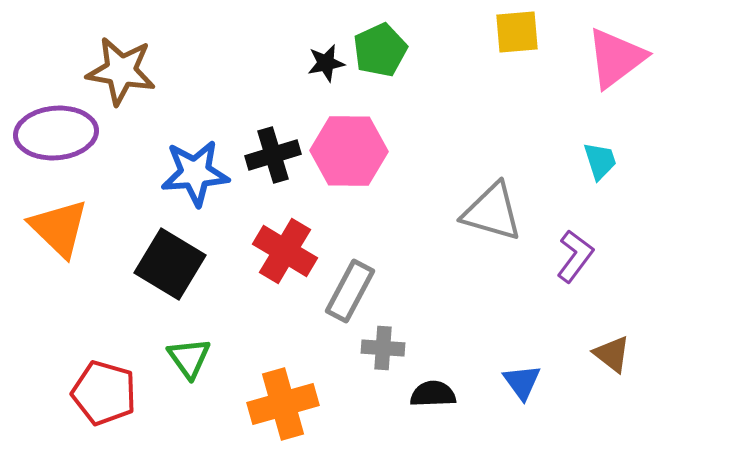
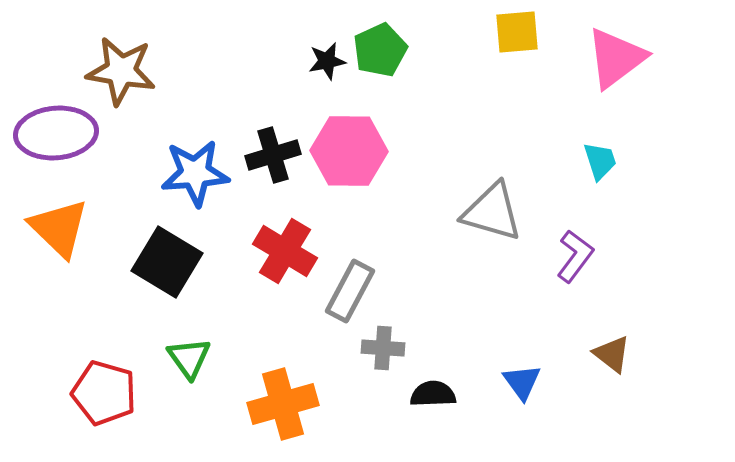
black star: moved 1 px right, 2 px up
black square: moved 3 px left, 2 px up
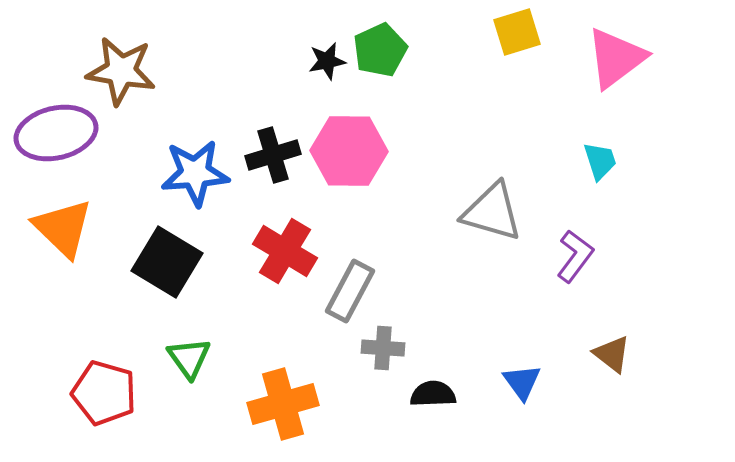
yellow square: rotated 12 degrees counterclockwise
purple ellipse: rotated 8 degrees counterclockwise
orange triangle: moved 4 px right
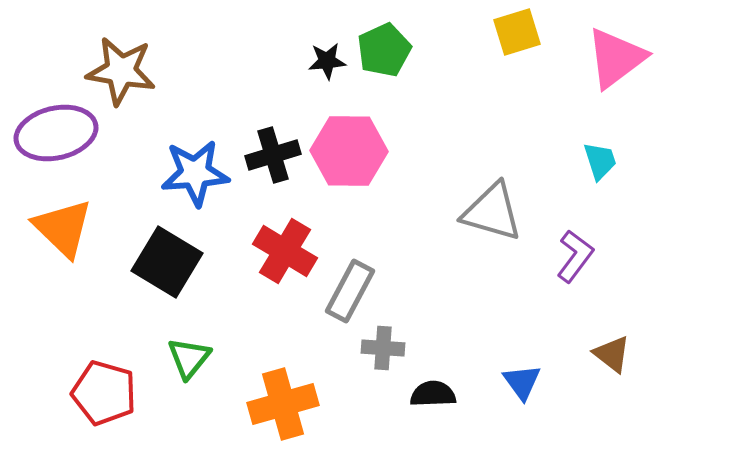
green pentagon: moved 4 px right
black star: rotated 6 degrees clockwise
green triangle: rotated 15 degrees clockwise
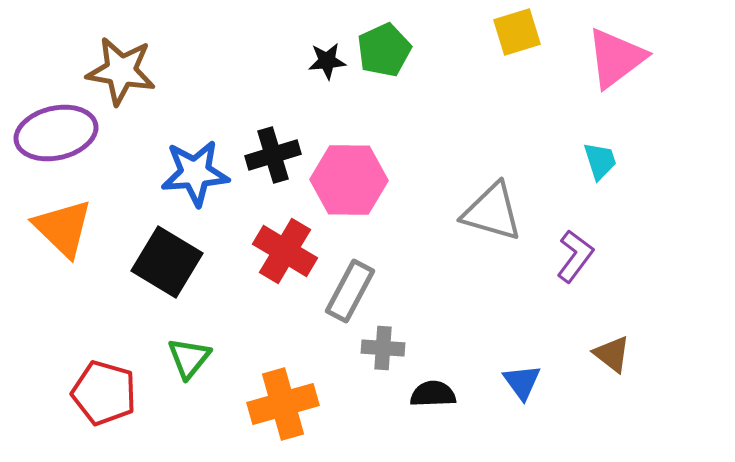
pink hexagon: moved 29 px down
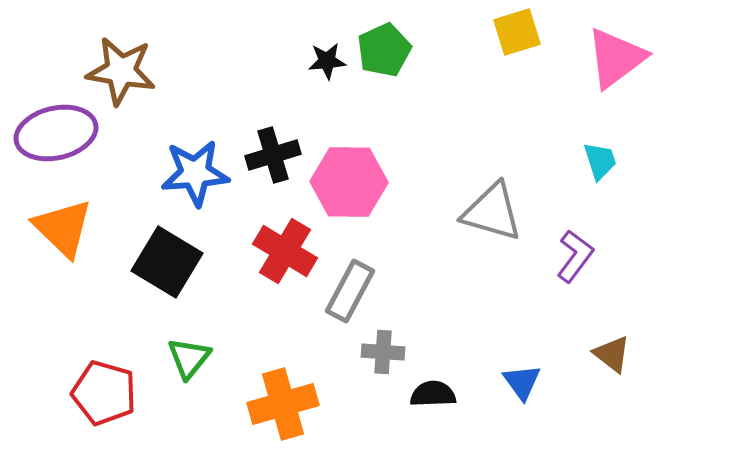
pink hexagon: moved 2 px down
gray cross: moved 4 px down
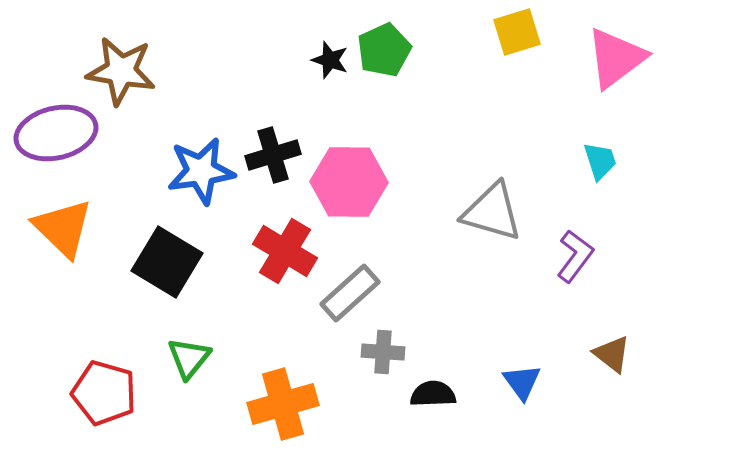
black star: moved 3 px right, 1 px up; rotated 24 degrees clockwise
blue star: moved 6 px right, 2 px up; rotated 4 degrees counterclockwise
gray rectangle: moved 2 px down; rotated 20 degrees clockwise
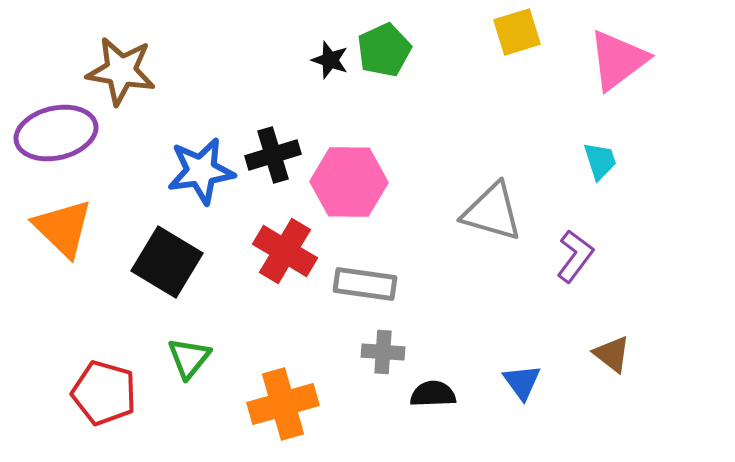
pink triangle: moved 2 px right, 2 px down
gray rectangle: moved 15 px right, 9 px up; rotated 50 degrees clockwise
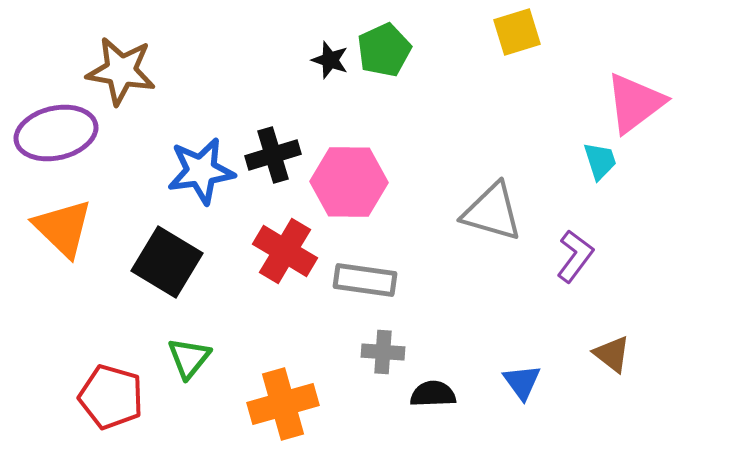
pink triangle: moved 17 px right, 43 px down
gray rectangle: moved 4 px up
red pentagon: moved 7 px right, 4 px down
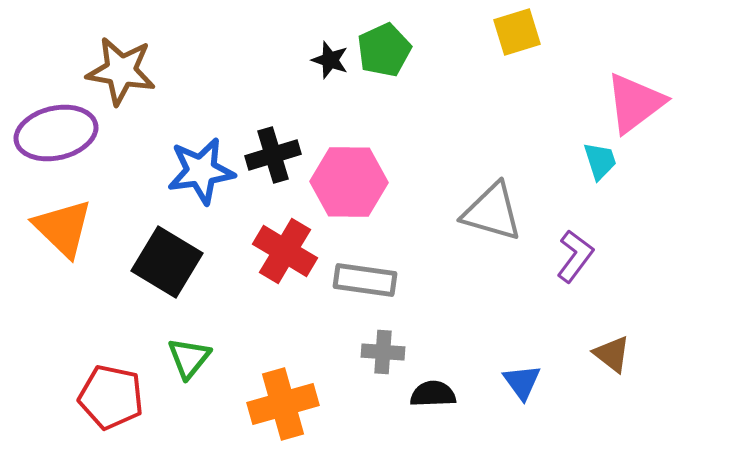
red pentagon: rotated 4 degrees counterclockwise
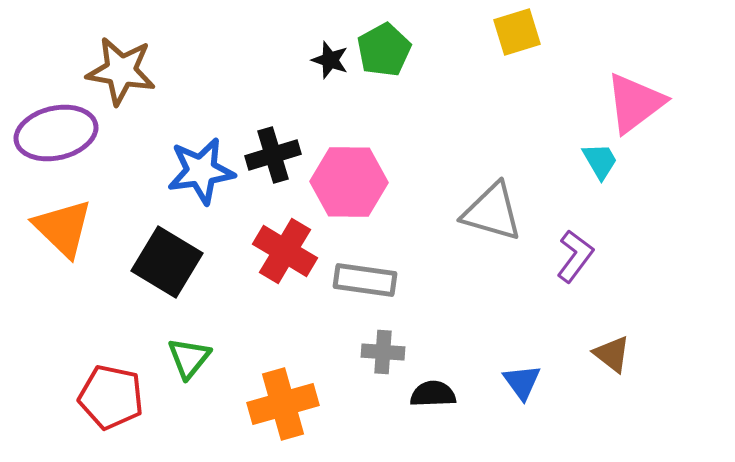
green pentagon: rotated 4 degrees counterclockwise
cyan trapezoid: rotated 12 degrees counterclockwise
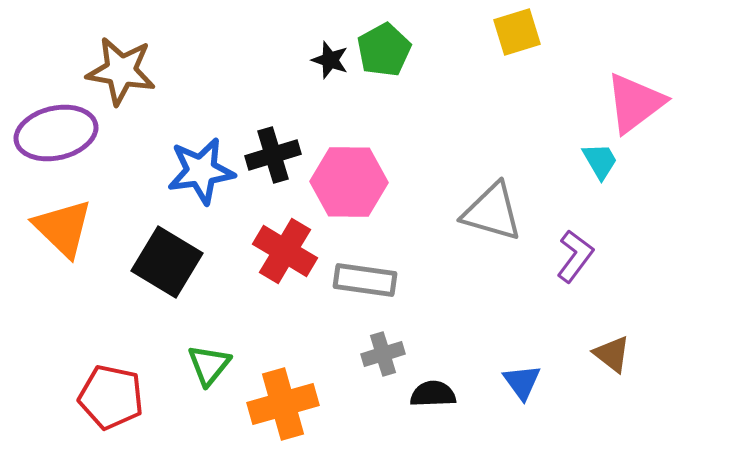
gray cross: moved 2 px down; rotated 21 degrees counterclockwise
green triangle: moved 20 px right, 7 px down
